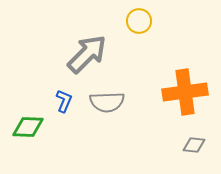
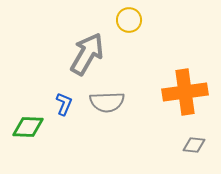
yellow circle: moved 10 px left, 1 px up
gray arrow: rotated 15 degrees counterclockwise
blue L-shape: moved 3 px down
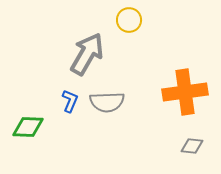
blue L-shape: moved 6 px right, 3 px up
gray diamond: moved 2 px left, 1 px down
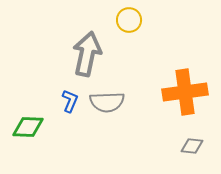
gray arrow: rotated 18 degrees counterclockwise
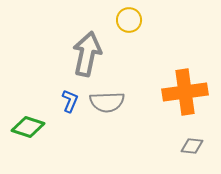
green diamond: rotated 16 degrees clockwise
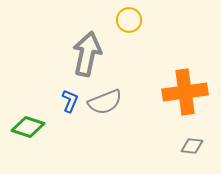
gray semicircle: moved 2 px left; rotated 20 degrees counterclockwise
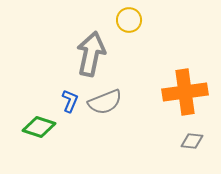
gray arrow: moved 4 px right
green diamond: moved 11 px right
gray diamond: moved 5 px up
